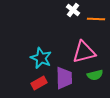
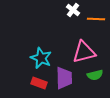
red rectangle: rotated 49 degrees clockwise
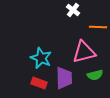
orange line: moved 2 px right, 8 px down
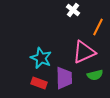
orange line: rotated 66 degrees counterclockwise
pink triangle: rotated 10 degrees counterclockwise
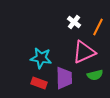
white cross: moved 1 px right, 12 px down
cyan star: rotated 15 degrees counterclockwise
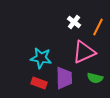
green semicircle: moved 3 px down; rotated 28 degrees clockwise
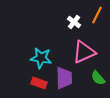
orange line: moved 1 px left, 12 px up
green semicircle: moved 3 px right; rotated 35 degrees clockwise
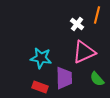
orange line: rotated 12 degrees counterclockwise
white cross: moved 3 px right, 2 px down
green semicircle: moved 1 px left, 1 px down
red rectangle: moved 1 px right, 4 px down
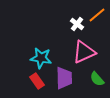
orange line: rotated 36 degrees clockwise
red rectangle: moved 3 px left, 6 px up; rotated 35 degrees clockwise
